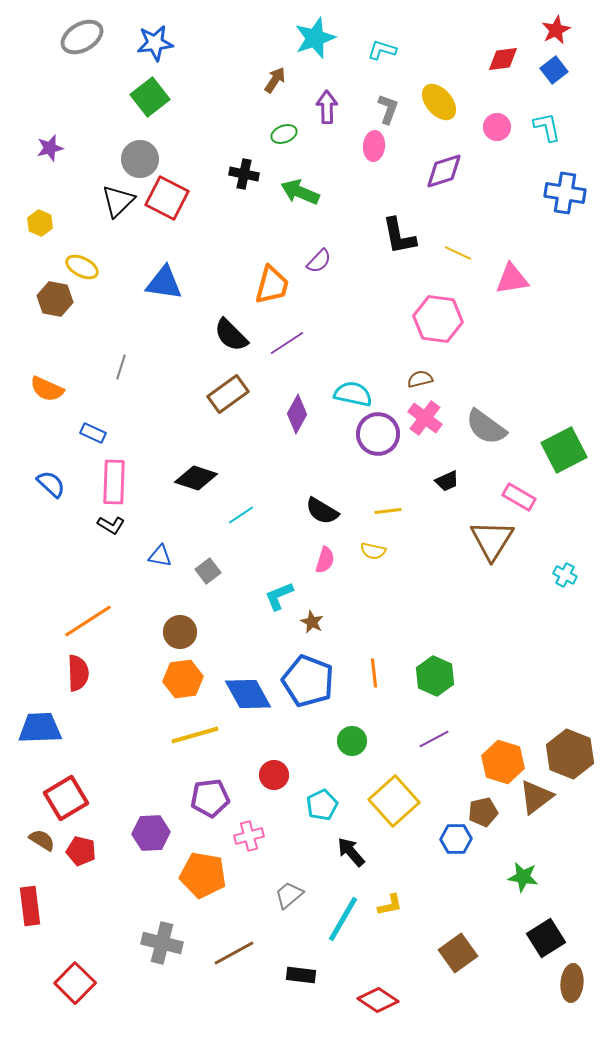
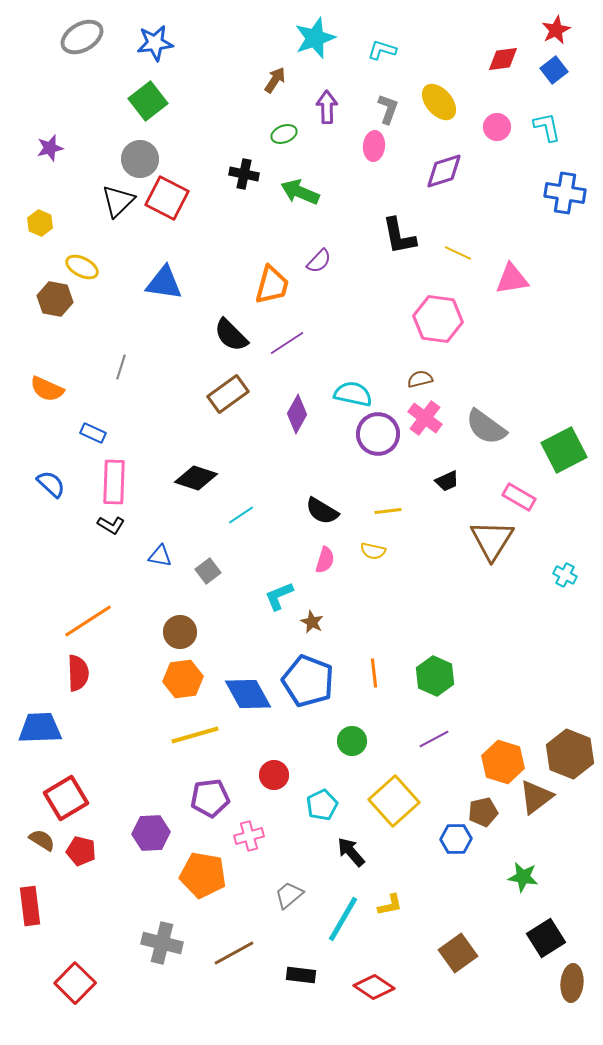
green square at (150, 97): moved 2 px left, 4 px down
red diamond at (378, 1000): moved 4 px left, 13 px up
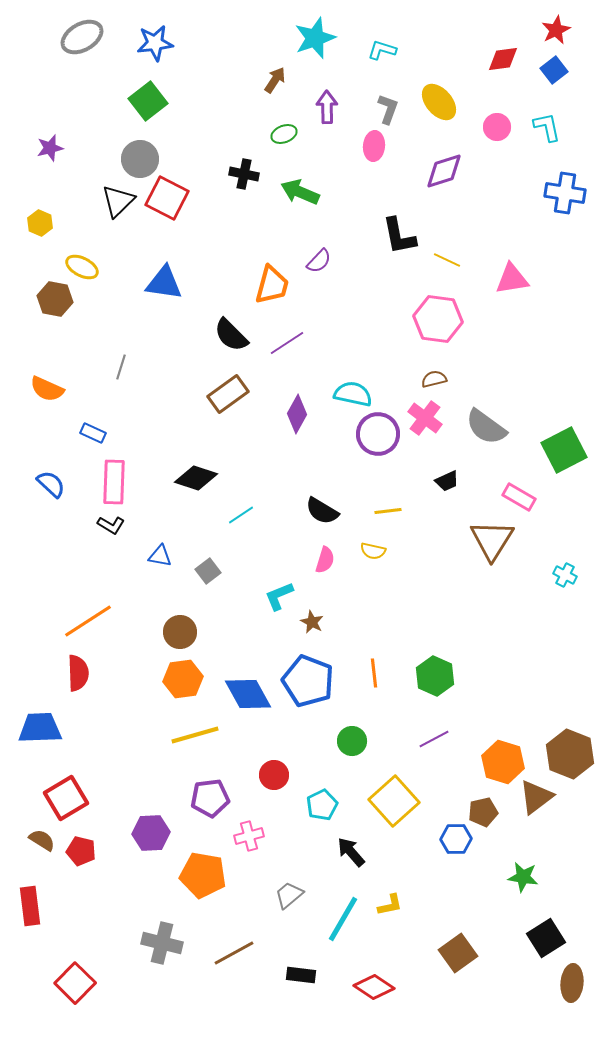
yellow line at (458, 253): moved 11 px left, 7 px down
brown semicircle at (420, 379): moved 14 px right
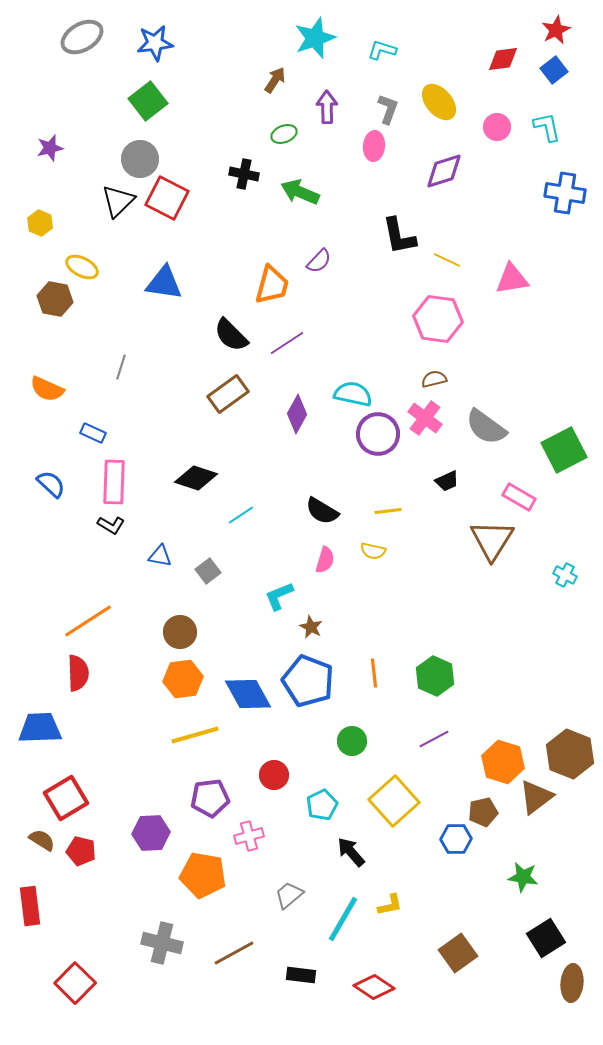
brown star at (312, 622): moved 1 px left, 5 px down
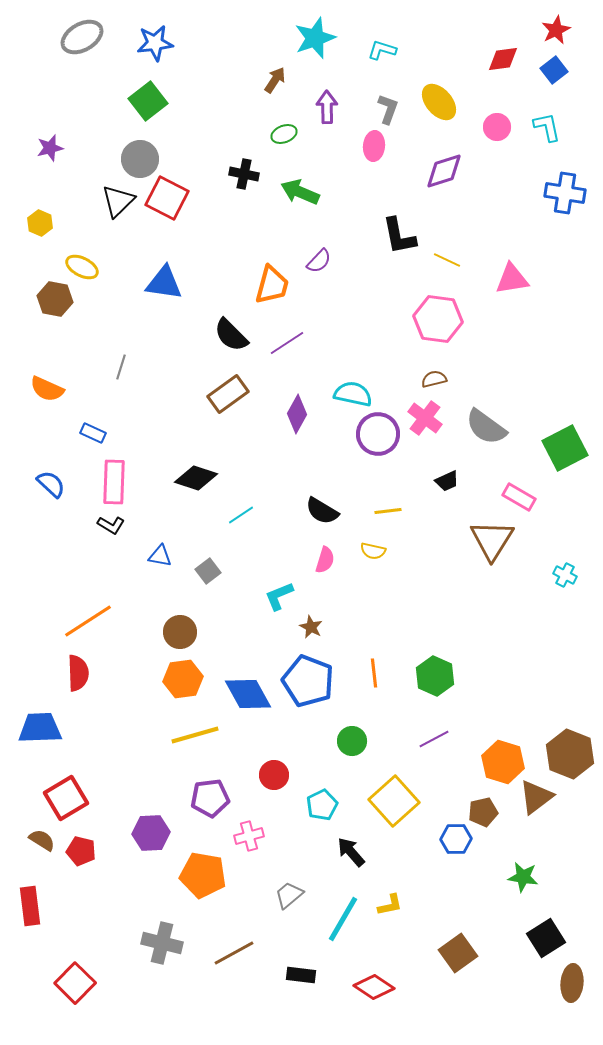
green square at (564, 450): moved 1 px right, 2 px up
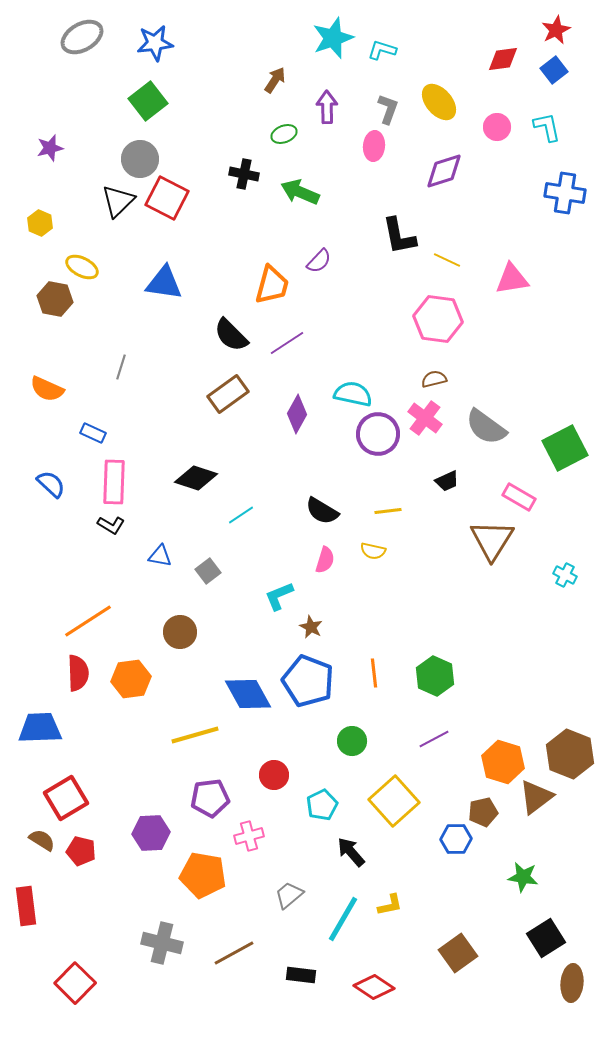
cyan star at (315, 38): moved 18 px right
orange hexagon at (183, 679): moved 52 px left
red rectangle at (30, 906): moved 4 px left
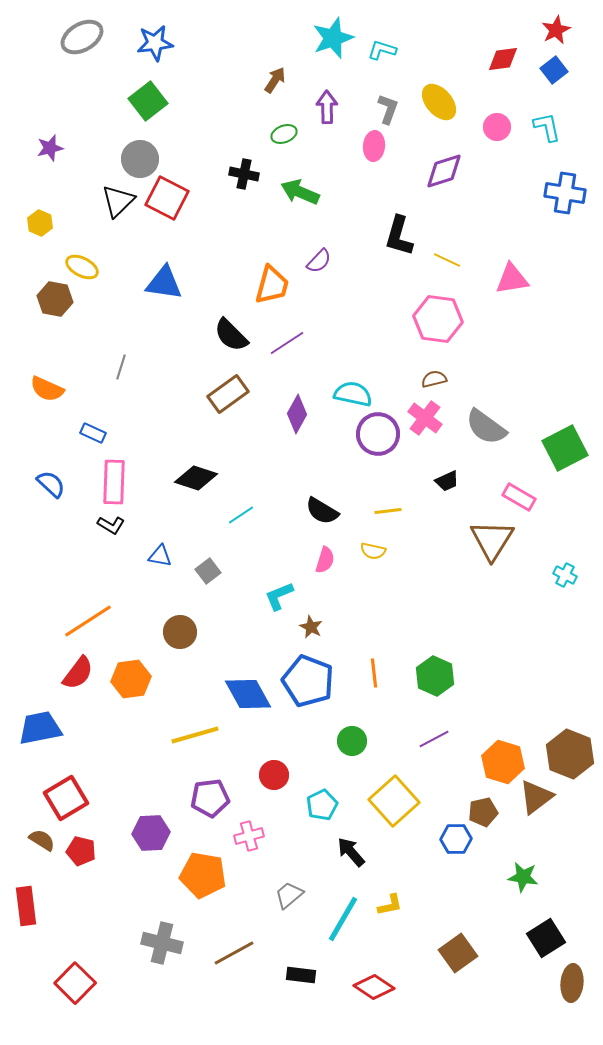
black L-shape at (399, 236): rotated 27 degrees clockwise
red semicircle at (78, 673): rotated 39 degrees clockwise
blue trapezoid at (40, 728): rotated 9 degrees counterclockwise
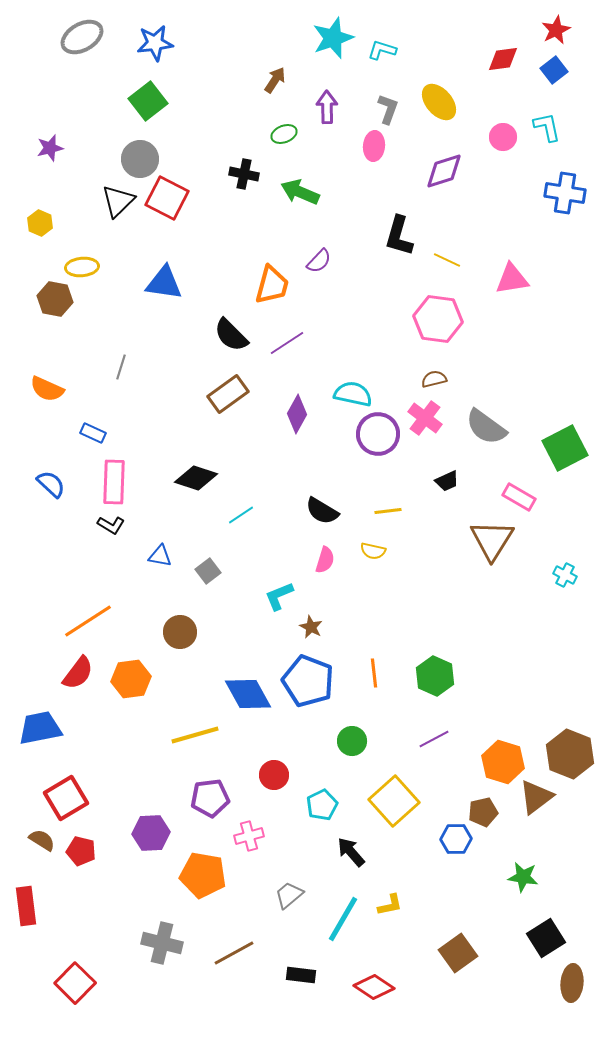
pink circle at (497, 127): moved 6 px right, 10 px down
yellow ellipse at (82, 267): rotated 32 degrees counterclockwise
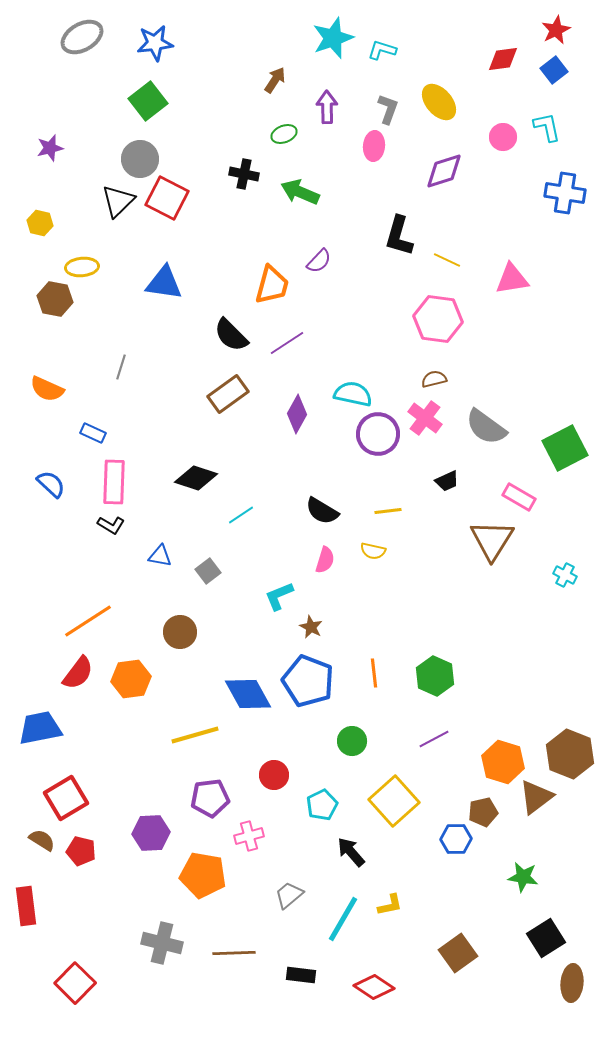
yellow hexagon at (40, 223): rotated 10 degrees counterclockwise
brown line at (234, 953): rotated 27 degrees clockwise
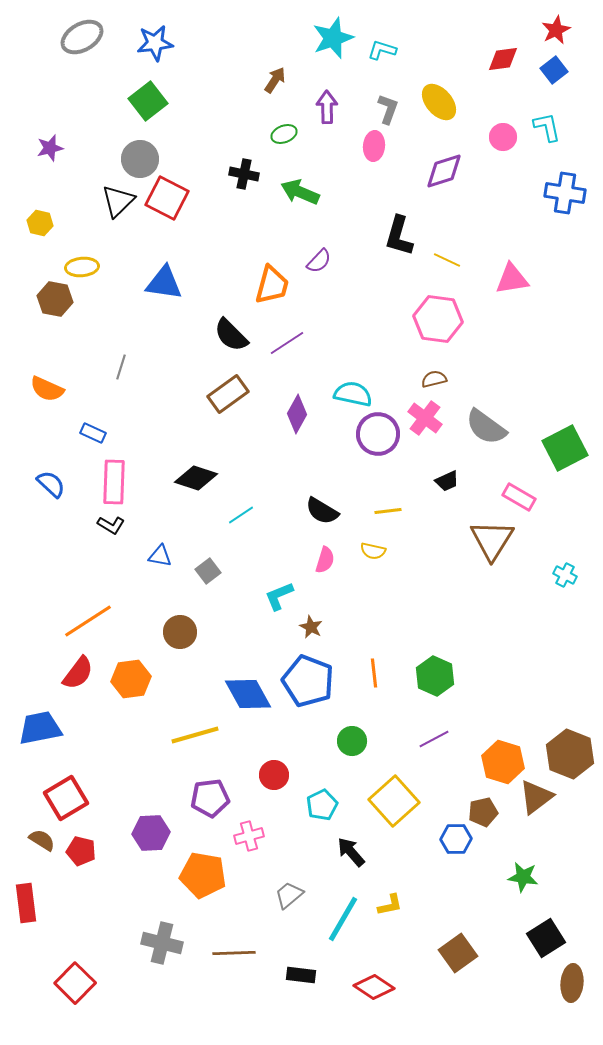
red rectangle at (26, 906): moved 3 px up
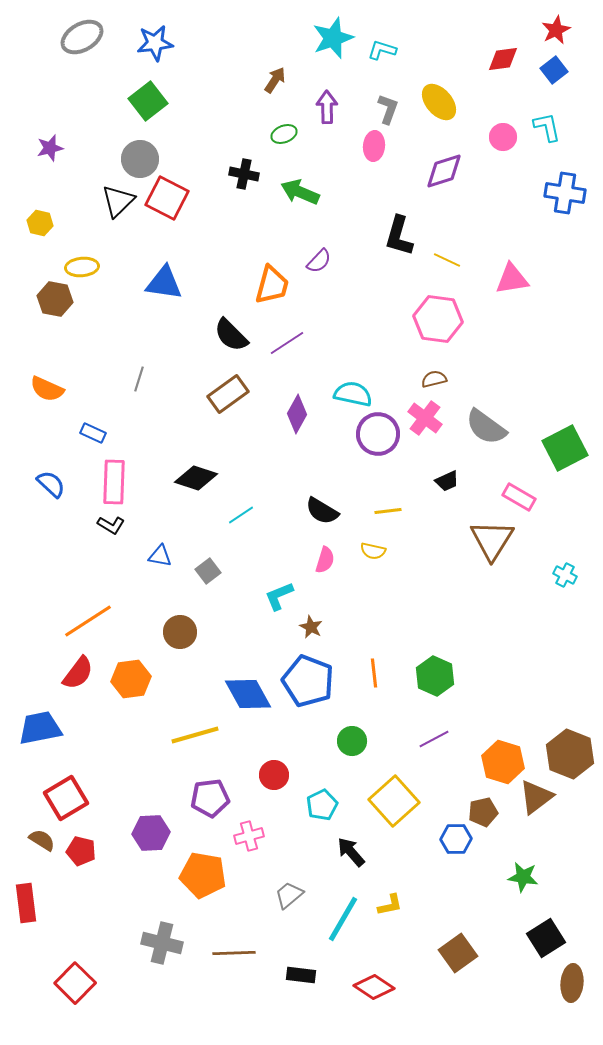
gray line at (121, 367): moved 18 px right, 12 px down
